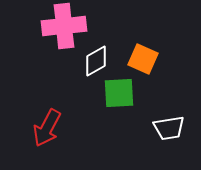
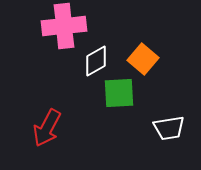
orange square: rotated 16 degrees clockwise
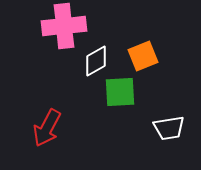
orange square: moved 3 px up; rotated 28 degrees clockwise
green square: moved 1 px right, 1 px up
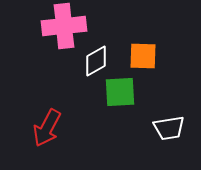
orange square: rotated 24 degrees clockwise
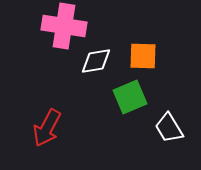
pink cross: rotated 15 degrees clockwise
white diamond: rotated 20 degrees clockwise
green square: moved 10 px right, 5 px down; rotated 20 degrees counterclockwise
white trapezoid: rotated 68 degrees clockwise
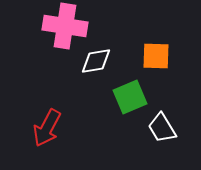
pink cross: moved 1 px right
orange square: moved 13 px right
white trapezoid: moved 7 px left
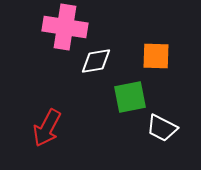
pink cross: moved 1 px down
green square: rotated 12 degrees clockwise
white trapezoid: rotated 32 degrees counterclockwise
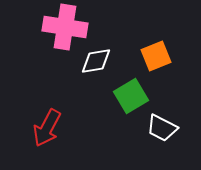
orange square: rotated 24 degrees counterclockwise
green square: moved 1 px right, 1 px up; rotated 20 degrees counterclockwise
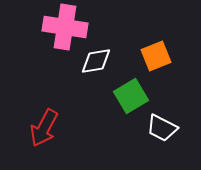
red arrow: moved 3 px left
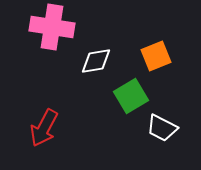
pink cross: moved 13 px left
